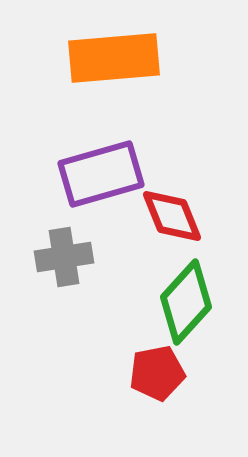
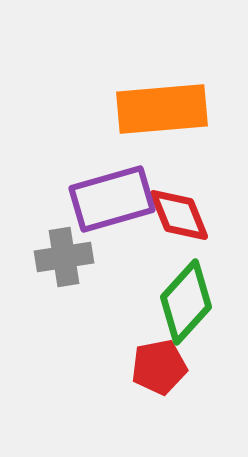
orange rectangle: moved 48 px right, 51 px down
purple rectangle: moved 11 px right, 25 px down
red diamond: moved 7 px right, 1 px up
red pentagon: moved 2 px right, 6 px up
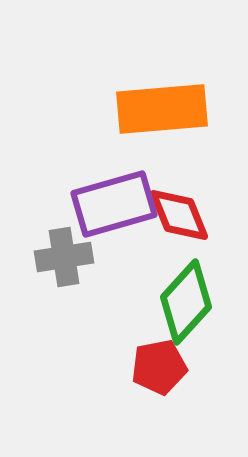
purple rectangle: moved 2 px right, 5 px down
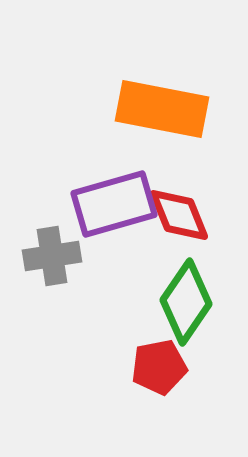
orange rectangle: rotated 16 degrees clockwise
gray cross: moved 12 px left, 1 px up
green diamond: rotated 8 degrees counterclockwise
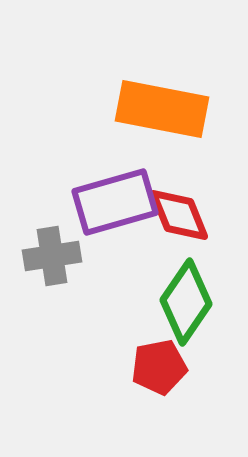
purple rectangle: moved 1 px right, 2 px up
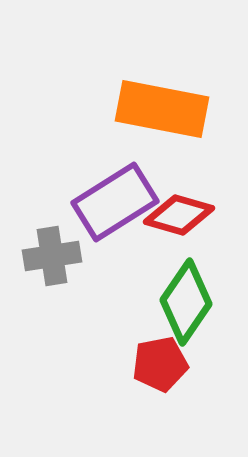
purple rectangle: rotated 16 degrees counterclockwise
red diamond: rotated 52 degrees counterclockwise
red pentagon: moved 1 px right, 3 px up
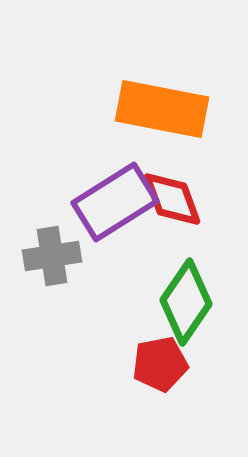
red diamond: moved 7 px left, 16 px up; rotated 54 degrees clockwise
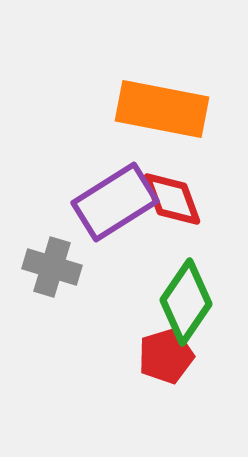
gray cross: moved 11 px down; rotated 26 degrees clockwise
red pentagon: moved 6 px right, 8 px up; rotated 6 degrees counterclockwise
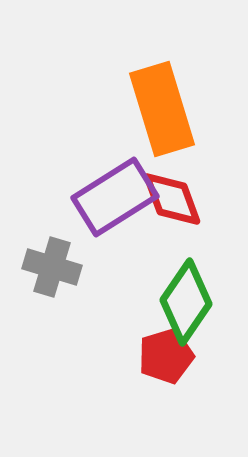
orange rectangle: rotated 62 degrees clockwise
purple rectangle: moved 5 px up
